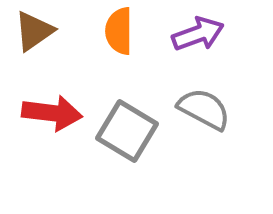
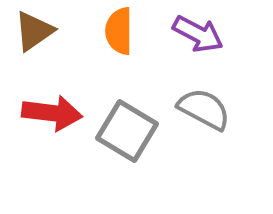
purple arrow: rotated 48 degrees clockwise
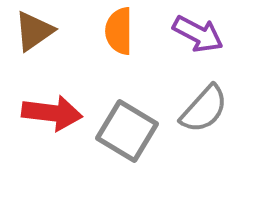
gray semicircle: rotated 104 degrees clockwise
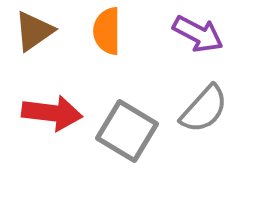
orange semicircle: moved 12 px left
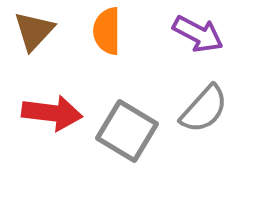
brown triangle: rotated 12 degrees counterclockwise
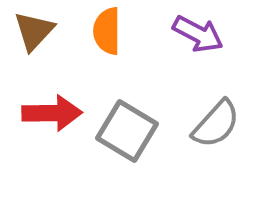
gray semicircle: moved 12 px right, 15 px down
red arrow: rotated 8 degrees counterclockwise
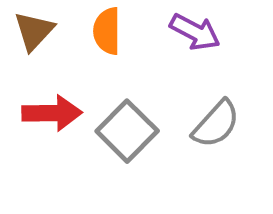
purple arrow: moved 3 px left, 2 px up
gray square: rotated 14 degrees clockwise
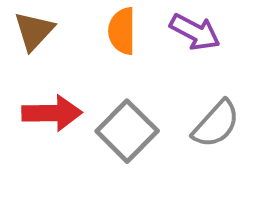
orange semicircle: moved 15 px right
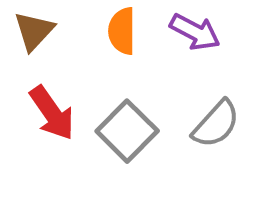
red arrow: rotated 56 degrees clockwise
